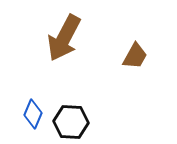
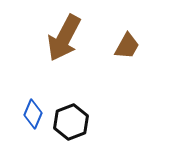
brown trapezoid: moved 8 px left, 10 px up
black hexagon: rotated 24 degrees counterclockwise
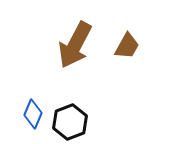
brown arrow: moved 11 px right, 7 px down
black hexagon: moved 1 px left
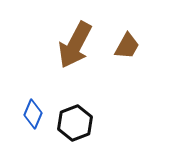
black hexagon: moved 5 px right, 1 px down
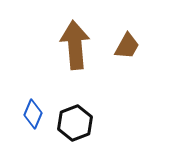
brown arrow: rotated 147 degrees clockwise
